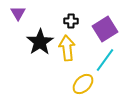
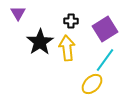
yellow ellipse: moved 9 px right
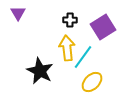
black cross: moved 1 px left, 1 px up
purple square: moved 2 px left, 2 px up
black star: moved 29 px down; rotated 12 degrees counterclockwise
cyan line: moved 22 px left, 3 px up
yellow ellipse: moved 2 px up
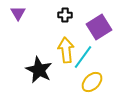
black cross: moved 5 px left, 5 px up
purple square: moved 4 px left
yellow arrow: moved 1 px left, 2 px down
black star: moved 1 px left, 1 px up
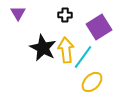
black star: moved 4 px right, 22 px up
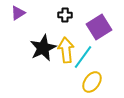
purple triangle: rotated 28 degrees clockwise
black star: rotated 20 degrees clockwise
yellow ellipse: rotated 10 degrees counterclockwise
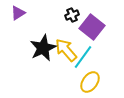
black cross: moved 7 px right; rotated 24 degrees counterclockwise
purple square: moved 7 px left; rotated 20 degrees counterclockwise
yellow arrow: rotated 35 degrees counterclockwise
yellow ellipse: moved 2 px left
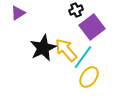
black cross: moved 4 px right, 5 px up
purple square: rotated 15 degrees clockwise
yellow ellipse: moved 1 px left, 5 px up
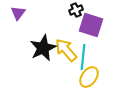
purple triangle: rotated 21 degrees counterclockwise
purple square: moved 1 px left, 2 px up; rotated 35 degrees counterclockwise
cyan line: rotated 30 degrees counterclockwise
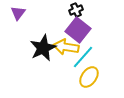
purple square: moved 13 px left, 5 px down; rotated 20 degrees clockwise
yellow arrow: moved 3 px up; rotated 40 degrees counterclockwise
cyan line: rotated 35 degrees clockwise
